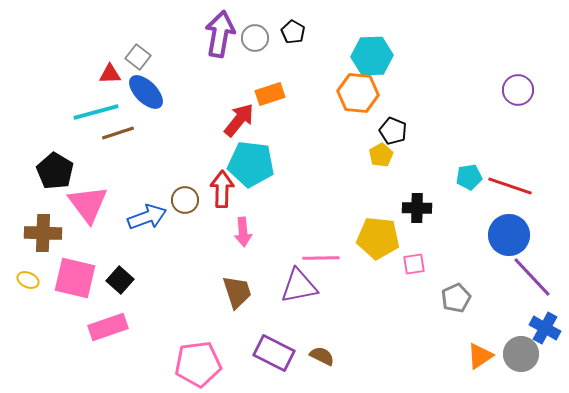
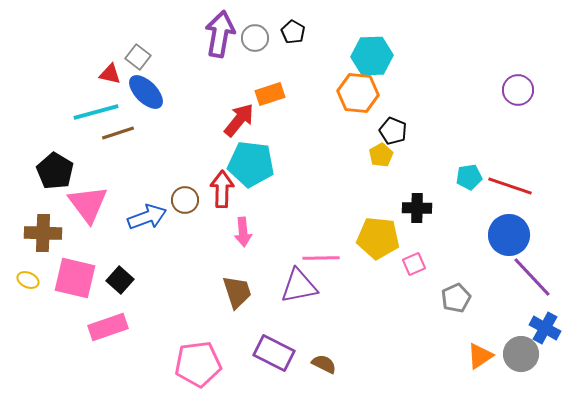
red triangle at (110, 74): rotated 15 degrees clockwise
pink square at (414, 264): rotated 15 degrees counterclockwise
brown semicircle at (322, 356): moved 2 px right, 8 px down
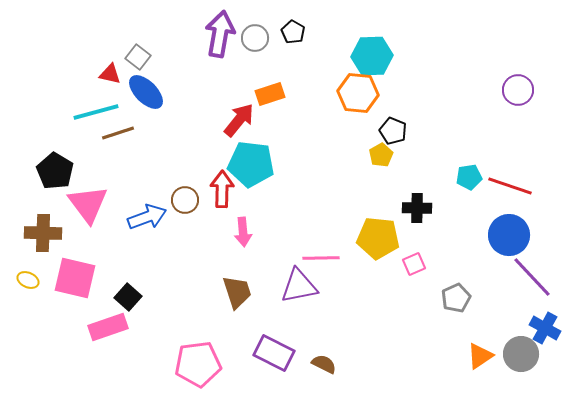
black square at (120, 280): moved 8 px right, 17 px down
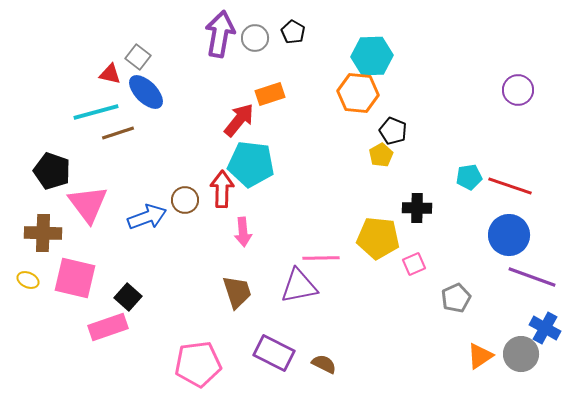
black pentagon at (55, 171): moved 3 px left; rotated 12 degrees counterclockwise
purple line at (532, 277): rotated 27 degrees counterclockwise
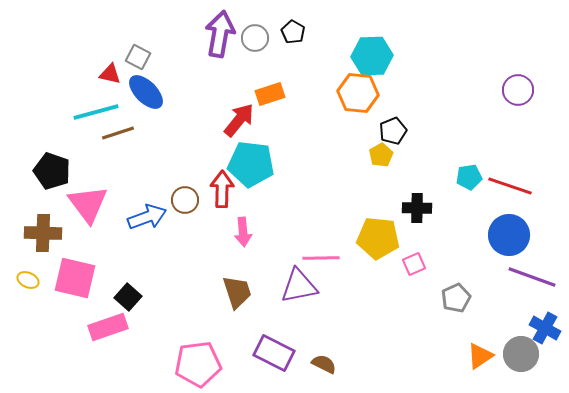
gray square at (138, 57): rotated 10 degrees counterclockwise
black pentagon at (393, 131): rotated 28 degrees clockwise
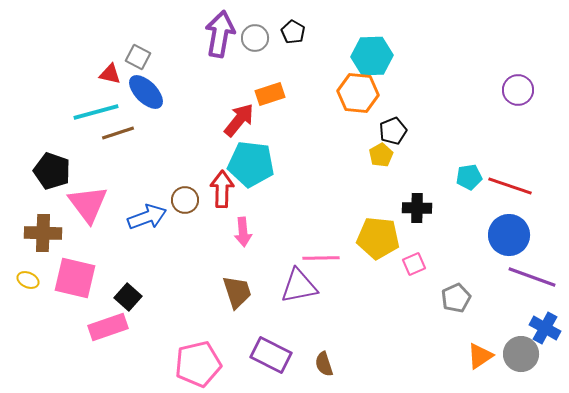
purple rectangle at (274, 353): moved 3 px left, 2 px down
pink pentagon at (198, 364): rotated 6 degrees counterclockwise
brown semicircle at (324, 364): rotated 135 degrees counterclockwise
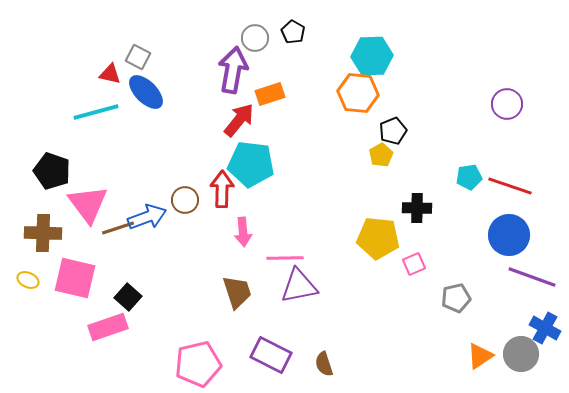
purple arrow at (220, 34): moved 13 px right, 36 px down
purple circle at (518, 90): moved 11 px left, 14 px down
brown line at (118, 133): moved 95 px down
pink line at (321, 258): moved 36 px left
gray pentagon at (456, 298): rotated 12 degrees clockwise
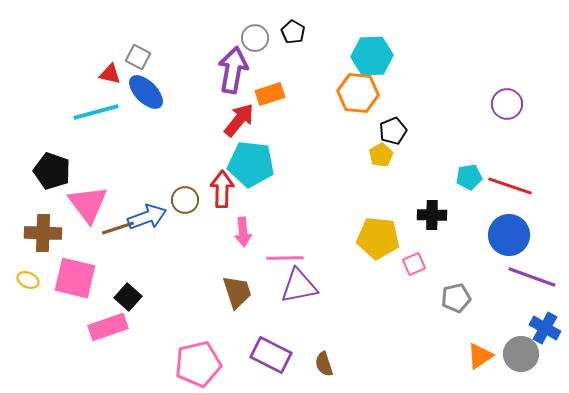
black cross at (417, 208): moved 15 px right, 7 px down
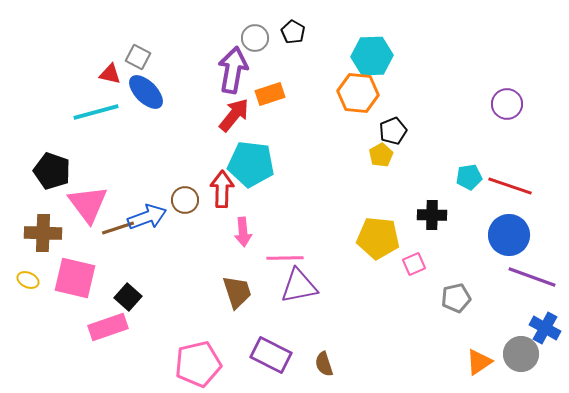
red arrow at (239, 120): moved 5 px left, 5 px up
orange triangle at (480, 356): moved 1 px left, 6 px down
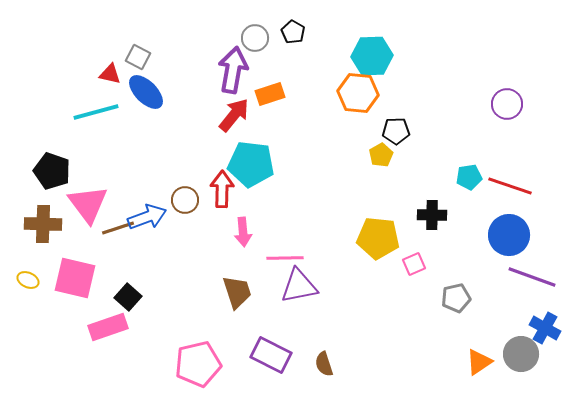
black pentagon at (393, 131): moved 3 px right; rotated 20 degrees clockwise
brown cross at (43, 233): moved 9 px up
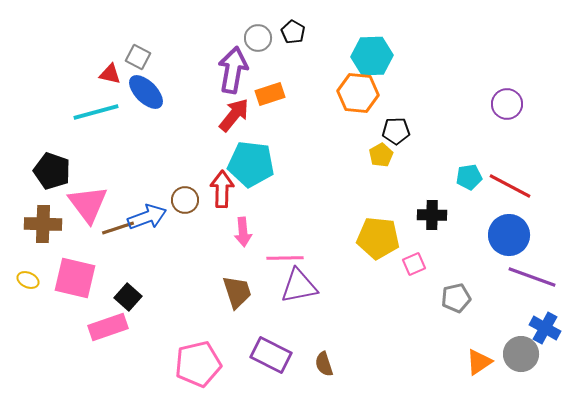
gray circle at (255, 38): moved 3 px right
red line at (510, 186): rotated 9 degrees clockwise
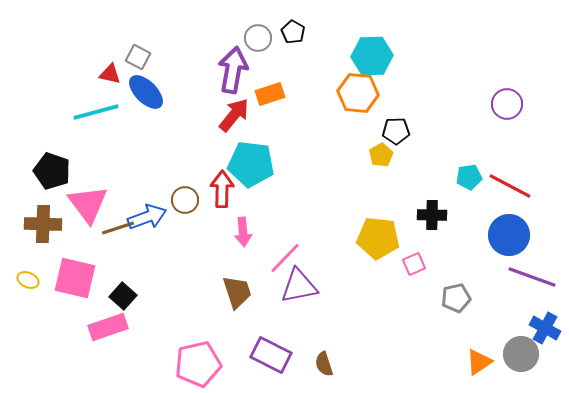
pink line at (285, 258): rotated 45 degrees counterclockwise
black square at (128, 297): moved 5 px left, 1 px up
